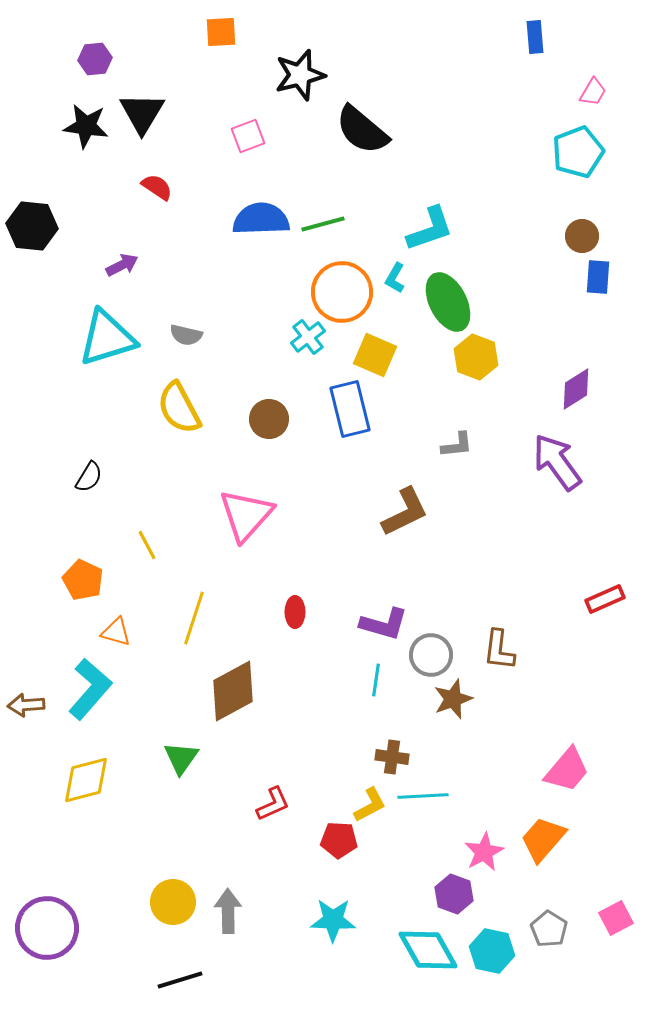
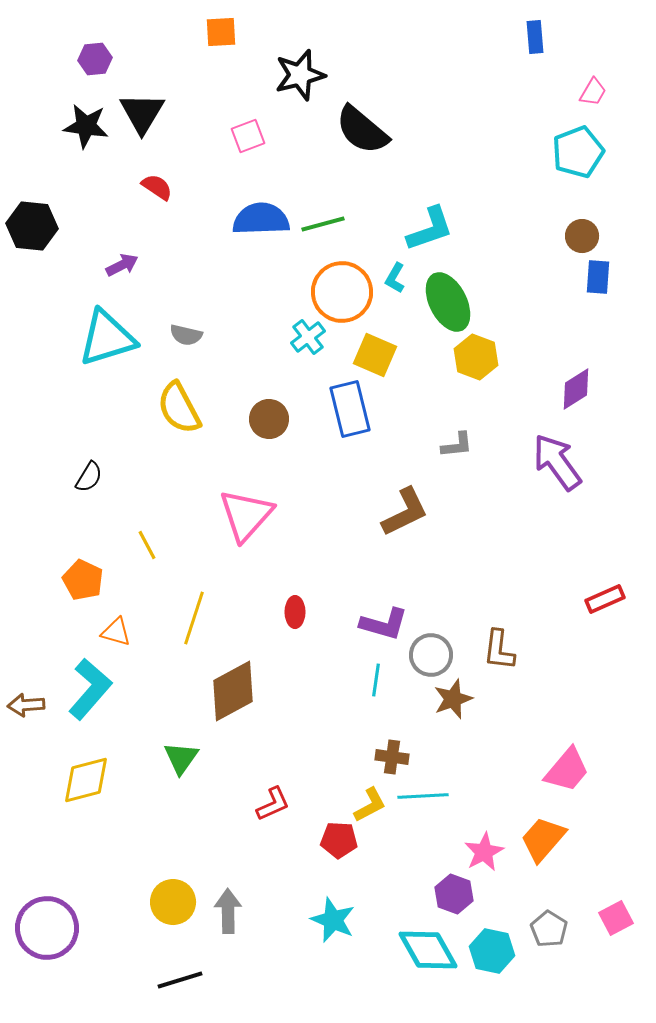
cyan star at (333, 920): rotated 21 degrees clockwise
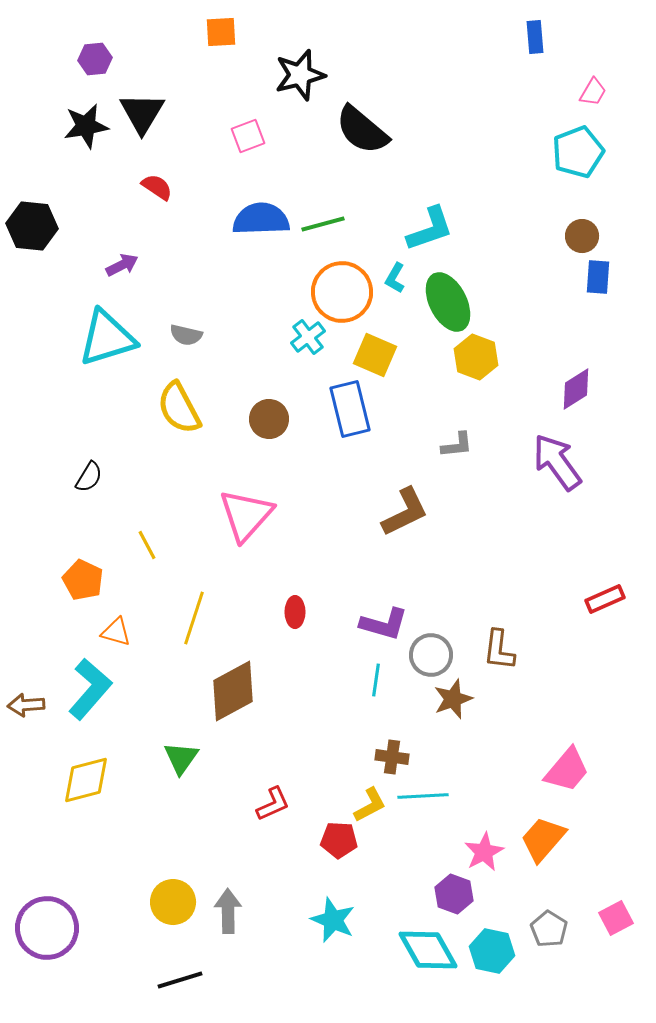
black star at (86, 126): rotated 18 degrees counterclockwise
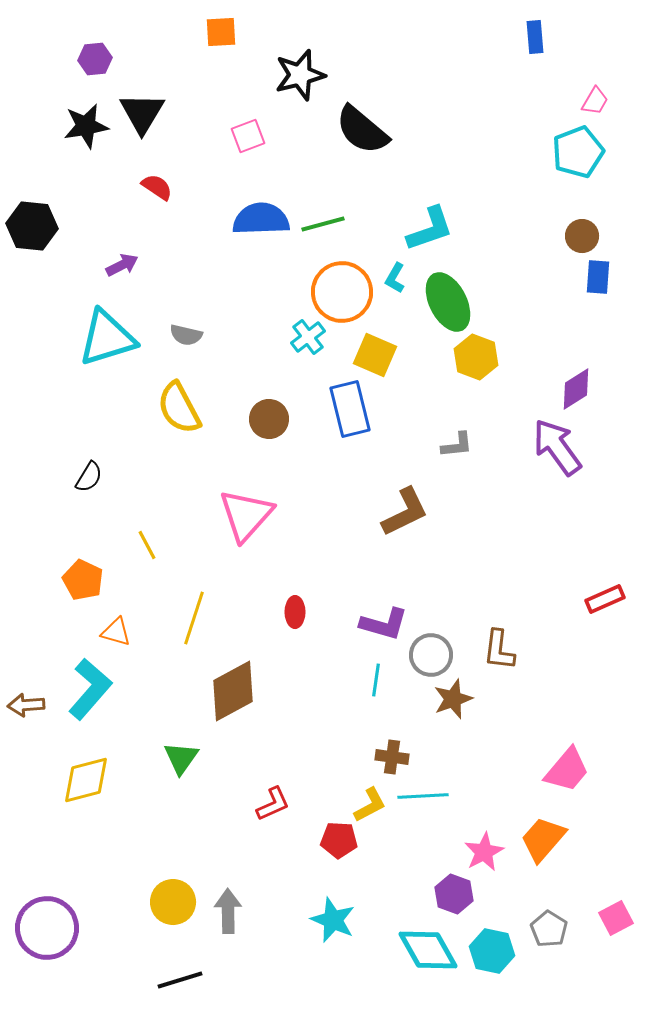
pink trapezoid at (593, 92): moved 2 px right, 9 px down
purple arrow at (557, 462): moved 15 px up
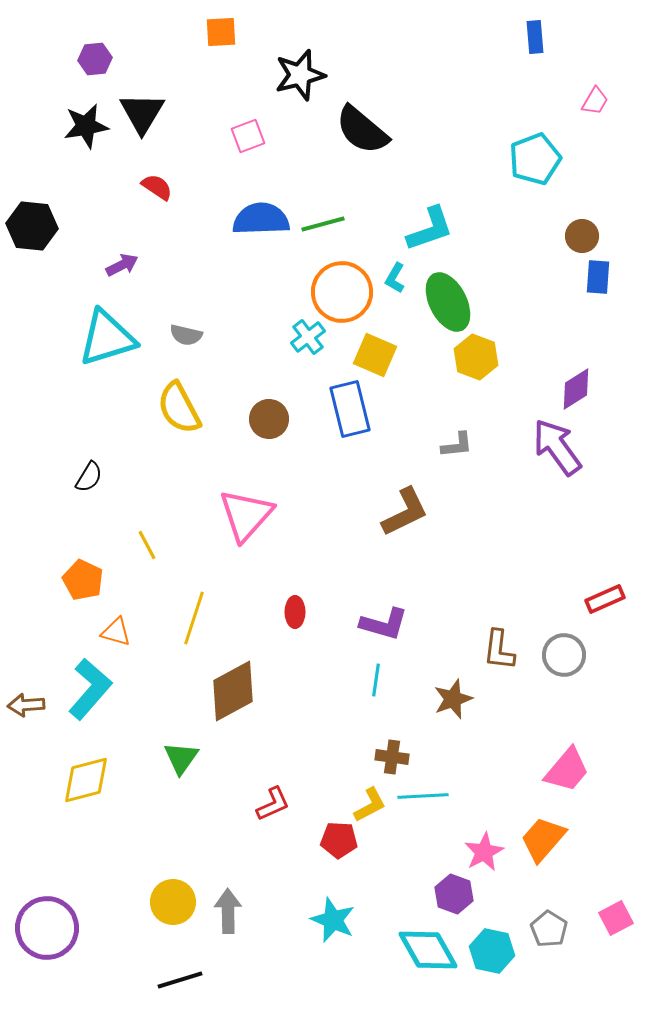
cyan pentagon at (578, 152): moved 43 px left, 7 px down
gray circle at (431, 655): moved 133 px right
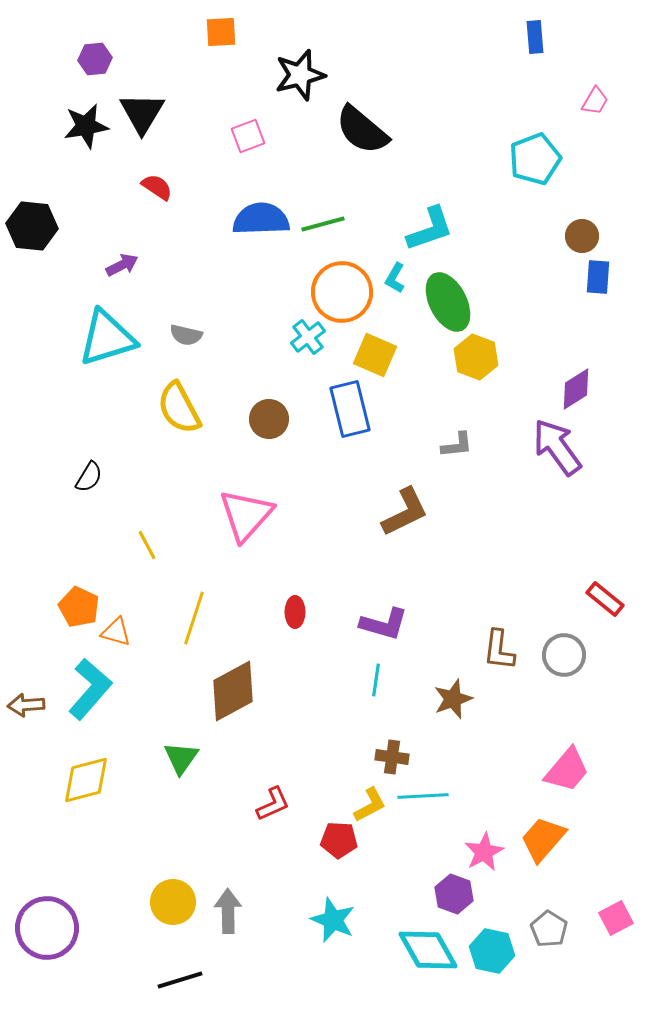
orange pentagon at (83, 580): moved 4 px left, 27 px down
red rectangle at (605, 599): rotated 63 degrees clockwise
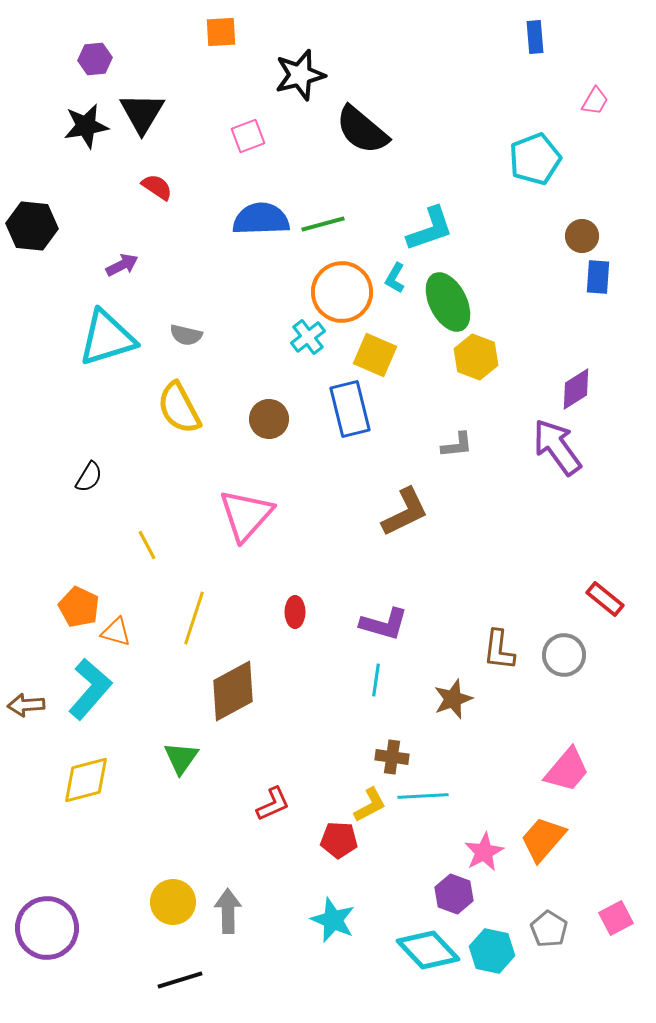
cyan diamond at (428, 950): rotated 14 degrees counterclockwise
